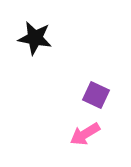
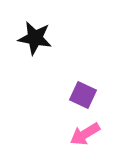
purple square: moved 13 px left
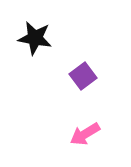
purple square: moved 19 px up; rotated 28 degrees clockwise
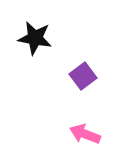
pink arrow: rotated 52 degrees clockwise
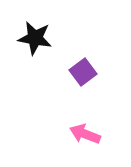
purple square: moved 4 px up
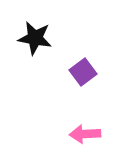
pink arrow: rotated 24 degrees counterclockwise
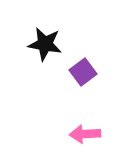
black star: moved 10 px right, 6 px down
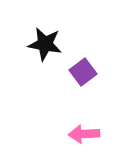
pink arrow: moved 1 px left
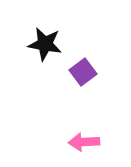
pink arrow: moved 8 px down
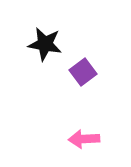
pink arrow: moved 3 px up
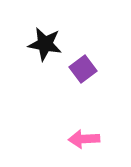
purple square: moved 3 px up
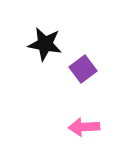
pink arrow: moved 12 px up
